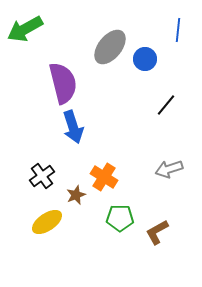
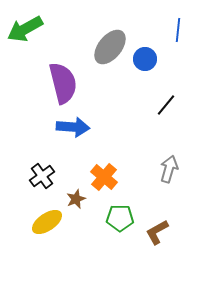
blue arrow: rotated 68 degrees counterclockwise
gray arrow: rotated 124 degrees clockwise
orange cross: rotated 8 degrees clockwise
brown star: moved 4 px down
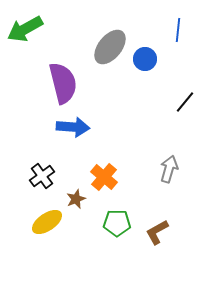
black line: moved 19 px right, 3 px up
green pentagon: moved 3 px left, 5 px down
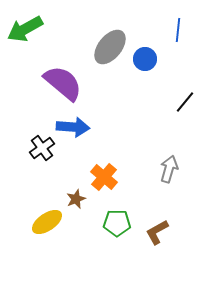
purple semicircle: rotated 36 degrees counterclockwise
black cross: moved 28 px up
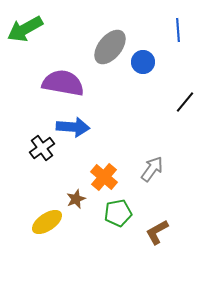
blue line: rotated 10 degrees counterclockwise
blue circle: moved 2 px left, 3 px down
purple semicircle: rotated 30 degrees counterclockwise
gray arrow: moved 17 px left; rotated 20 degrees clockwise
green pentagon: moved 1 px right, 10 px up; rotated 12 degrees counterclockwise
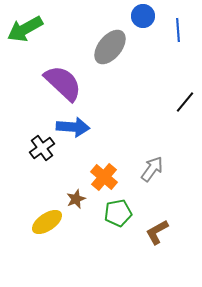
blue circle: moved 46 px up
purple semicircle: rotated 33 degrees clockwise
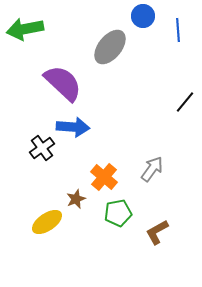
green arrow: rotated 18 degrees clockwise
